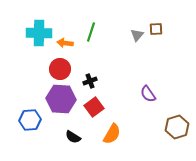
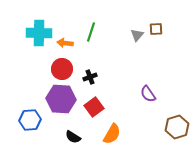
red circle: moved 2 px right
black cross: moved 4 px up
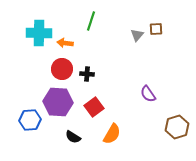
green line: moved 11 px up
black cross: moved 3 px left, 3 px up; rotated 24 degrees clockwise
purple hexagon: moved 3 px left, 3 px down
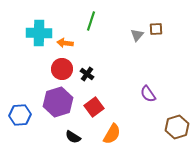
black cross: rotated 32 degrees clockwise
purple hexagon: rotated 20 degrees counterclockwise
blue hexagon: moved 10 px left, 5 px up
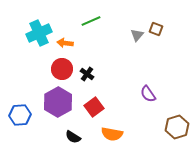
green line: rotated 48 degrees clockwise
brown square: rotated 24 degrees clockwise
cyan cross: rotated 25 degrees counterclockwise
purple hexagon: rotated 12 degrees counterclockwise
orange semicircle: rotated 70 degrees clockwise
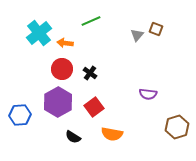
cyan cross: rotated 15 degrees counterclockwise
black cross: moved 3 px right, 1 px up
purple semicircle: rotated 48 degrees counterclockwise
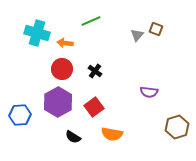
cyan cross: moved 2 px left; rotated 35 degrees counterclockwise
black cross: moved 5 px right, 2 px up
purple semicircle: moved 1 px right, 2 px up
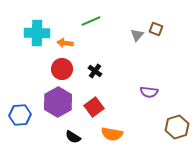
cyan cross: rotated 15 degrees counterclockwise
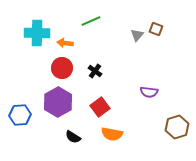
red circle: moved 1 px up
red square: moved 6 px right
